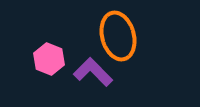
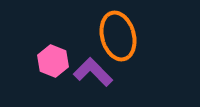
pink hexagon: moved 4 px right, 2 px down
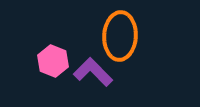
orange ellipse: moved 2 px right; rotated 18 degrees clockwise
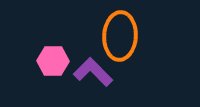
pink hexagon: rotated 20 degrees counterclockwise
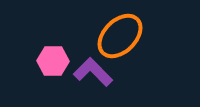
orange ellipse: rotated 42 degrees clockwise
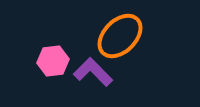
pink hexagon: rotated 8 degrees counterclockwise
